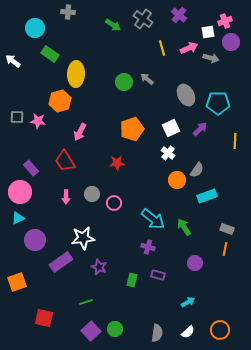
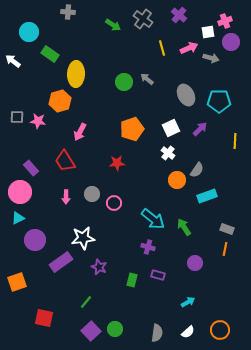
cyan circle at (35, 28): moved 6 px left, 4 px down
cyan pentagon at (218, 103): moved 1 px right, 2 px up
green line at (86, 302): rotated 32 degrees counterclockwise
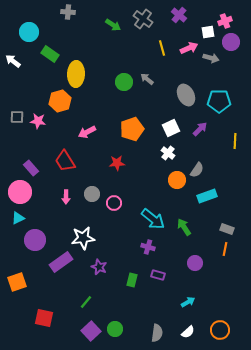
pink arrow at (80, 132): moved 7 px right; rotated 36 degrees clockwise
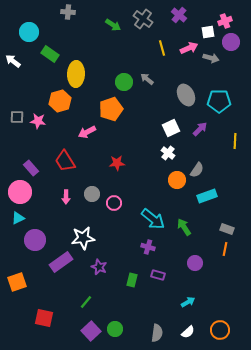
orange pentagon at (132, 129): moved 21 px left, 20 px up
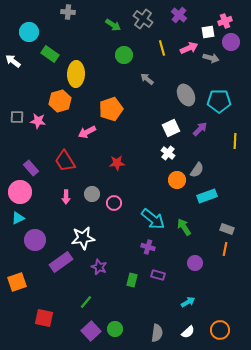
green circle at (124, 82): moved 27 px up
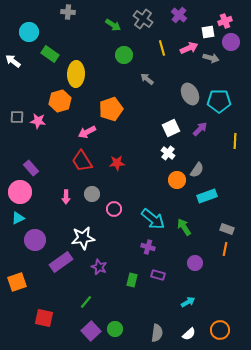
gray ellipse at (186, 95): moved 4 px right, 1 px up
red trapezoid at (65, 161): moved 17 px right
pink circle at (114, 203): moved 6 px down
white semicircle at (188, 332): moved 1 px right, 2 px down
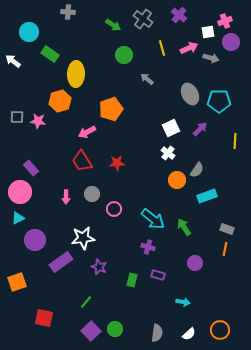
cyan arrow at (188, 302): moved 5 px left; rotated 40 degrees clockwise
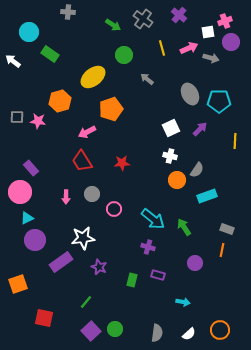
yellow ellipse at (76, 74): moved 17 px right, 3 px down; rotated 50 degrees clockwise
white cross at (168, 153): moved 2 px right, 3 px down; rotated 24 degrees counterclockwise
red star at (117, 163): moved 5 px right
cyan triangle at (18, 218): moved 9 px right
orange line at (225, 249): moved 3 px left, 1 px down
orange square at (17, 282): moved 1 px right, 2 px down
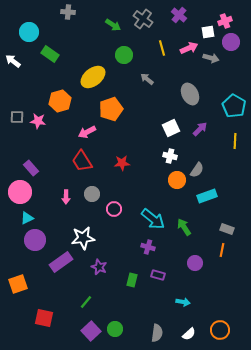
cyan pentagon at (219, 101): moved 15 px right, 5 px down; rotated 30 degrees clockwise
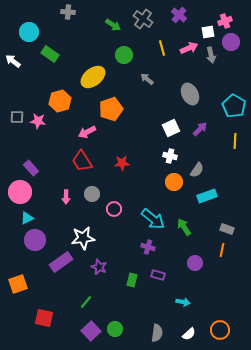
gray arrow at (211, 58): moved 3 px up; rotated 63 degrees clockwise
orange circle at (177, 180): moved 3 px left, 2 px down
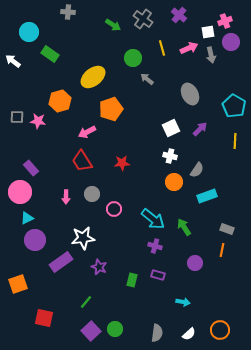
green circle at (124, 55): moved 9 px right, 3 px down
purple cross at (148, 247): moved 7 px right, 1 px up
